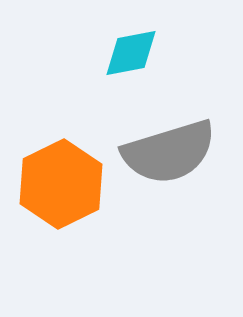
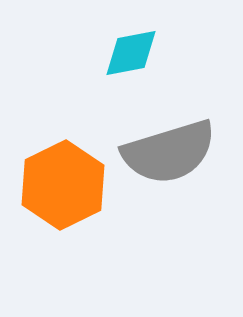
orange hexagon: moved 2 px right, 1 px down
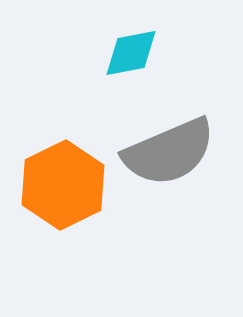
gray semicircle: rotated 6 degrees counterclockwise
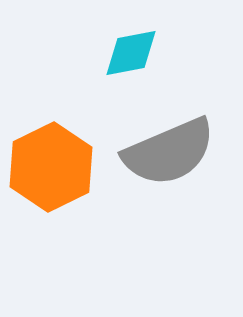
orange hexagon: moved 12 px left, 18 px up
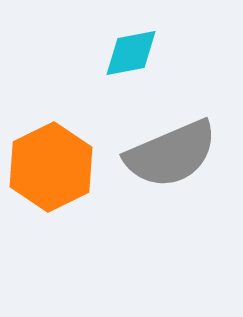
gray semicircle: moved 2 px right, 2 px down
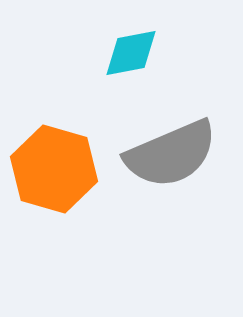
orange hexagon: moved 3 px right, 2 px down; rotated 18 degrees counterclockwise
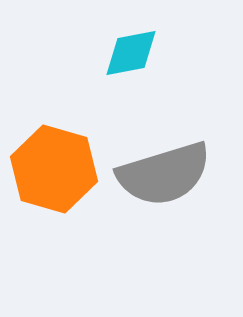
gray semicircle: moved 7 px left, 20 px down; rotated 6 degrees clockwise
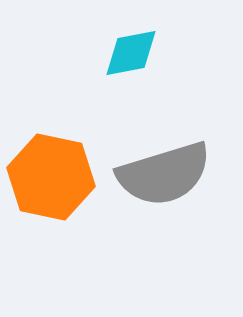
orange hexagon: moved 3 px left, 8 px down; rotated 4 degrees counterclockwise
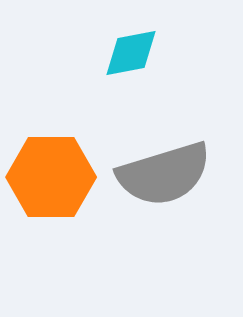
orange hexagon: rotated 12 degrees counterclockwise
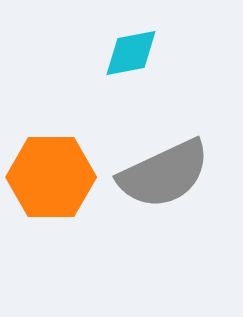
gray semicircle: rotated 8 degrees counterclockwise
